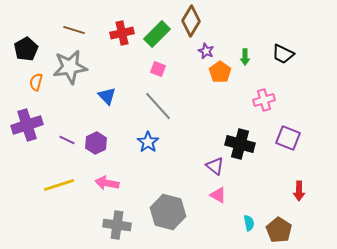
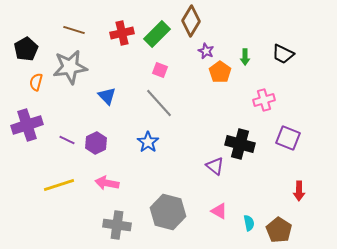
pink square: moved 2 px right, 1 px down
gray line: moved 1 px right, 3 px up
pink triangle: moved 1 px right, 16 px down
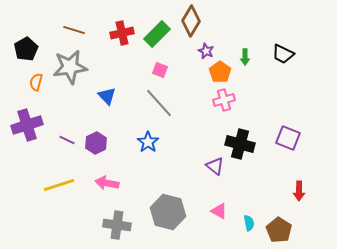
pink cross: moved 40 px left
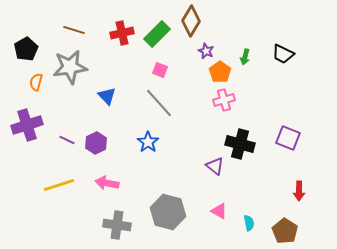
green arrow: rotated 14 degrees clockwise
brown pentagon: moved 6 px right, 1 px down
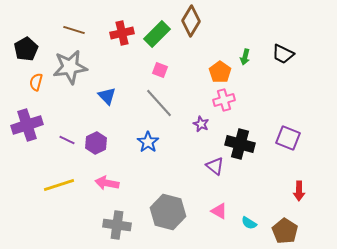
purple star: moved 5 px left, 73 px down
cyan semicircle: rotated 133 degrees clockwise
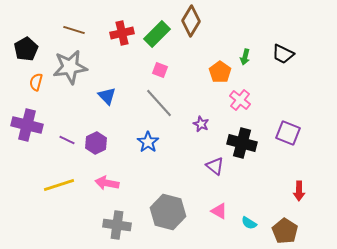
pink cross: moved 16 px right; rotated 35 degrees counterclockwise
purple cross: rotated 32 degrees clockwise
purple square: moved 5 px up
black cross: moved 2 px right, 1 px up
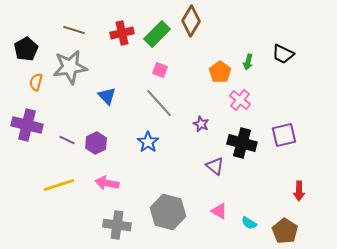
green arrow: moved 3 px right, 5 px down
purple square: moved 4 px left, 2 px down; rotated 35 degrees counterclockwise
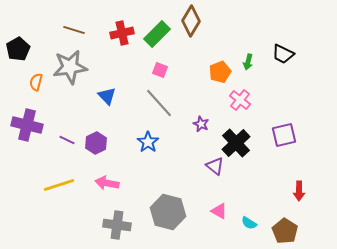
black pentagon: moved 8 px left
orange pentagon: rotated 15 degrees clockwise
black cross: moved 6 px left; rotated 32 degrees clockwise
